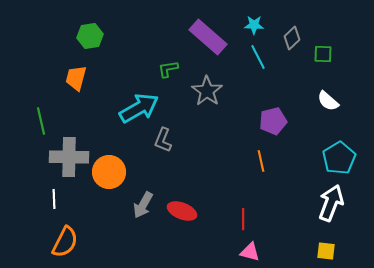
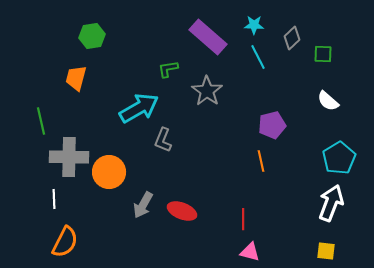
green hexagon: moved 2 px right
purple pentagon: moved 1 px left, 4 px down
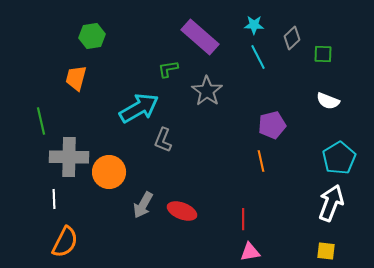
purple rectangle: moved 8 px left
white semicircle: rotated 20 degrees counterclockwise
pink triangle: rotated 25 degrees counterclockwise
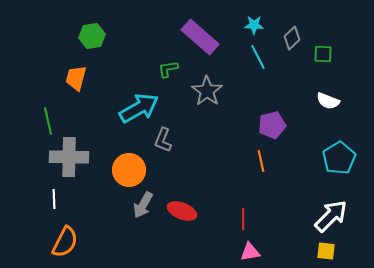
green line: moved 7 px right
orange circle: moved 20 px right, 2 px up
white arrow: moved 13 px down; rotated 24 degrees clockwise
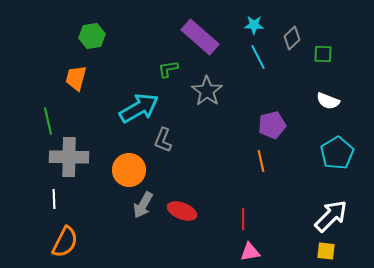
cyan pentagon: moved 2 px left, 5 px up
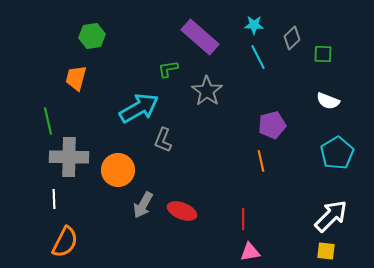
orange circle: moved 11 px left
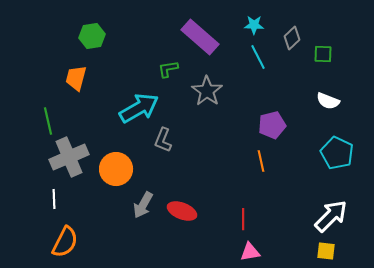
cyan pentagon: rotated 16 degrees counterclockwise
gray cross: rotated 24 degrees counterclockwise
orange circle: moved 2 px left, 1 px up
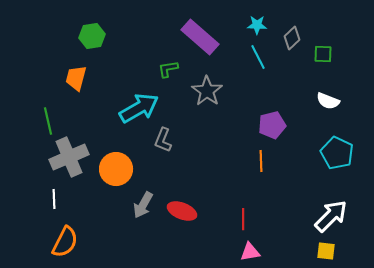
cyan star: moved 3 px right
orange line: rotated 10 degrees clockwise
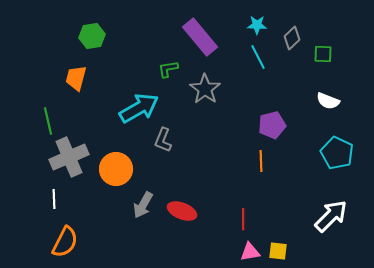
purple rectangle: rotated 9 degrees clockwise
gray star: moved 2 px left, 2 px up
yellow square: moved 48 px left
